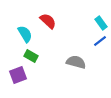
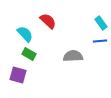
cyan semicircle: rotated 12 degrees counterclockwise
blue line: rotated 32 degrees clockwise
green rectangle: moved 2 px left, 2 px up
gray semicircle: moved 3 px left, 6 px up; rotated 18 degrees counterclockwise
purple square: rotated 36 degrees clockwise
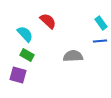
green rectangle: moved 2 px left, 1 px down
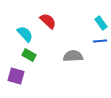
green rectangle: moved 2 px right
purple square: moved 2 px left, 1 px down
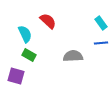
cyan semicircle: rotated 18 degrees clockwise
blue line: moved 1 px right, 2 px down
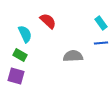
green rectangle: moved 9 px left
